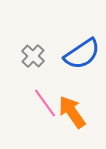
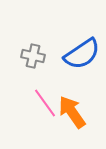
gray cross: rotated 30 degrees counterclockwise
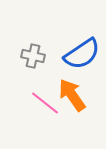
pink line: rotated 16 degrees counterclockwise
orange arrow: moved 17 px up
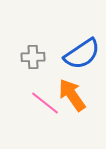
gray cross: moved 1 px down; rotated 15 degrees counterclockwise
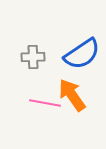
pink line: rotated 28 degrees counterclockwise
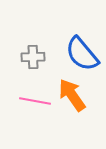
blue semicircle: rotated 84 degrees clockwise
pink line: moved 10 px left, 2 px up
